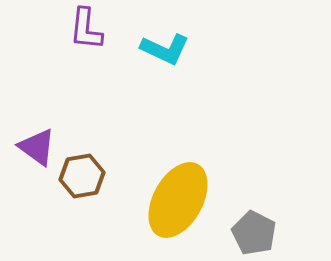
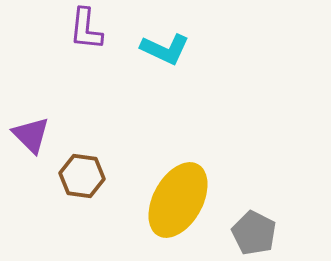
purple triangle: moved 6 px left, 12 px up; rotated 9 degrees clockwise
brown hexagon: rotated 18 degrees clockwise
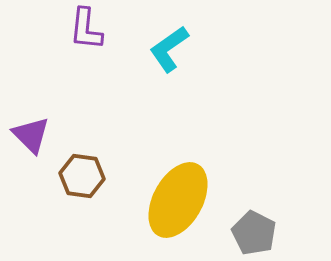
cyan L-shape: moved 4 px right; rotated 120 degrees clockwise
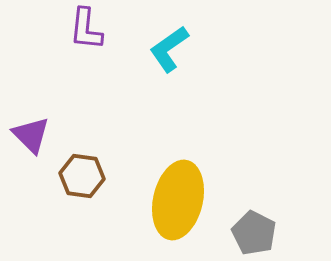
yellow ellipse: rotated 16 degrees counterclockwise
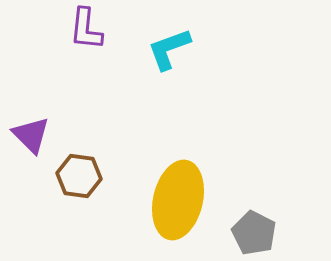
cyan L-shape: rotated 15 degrees clockwise
brown hexagon: moved 3 px left
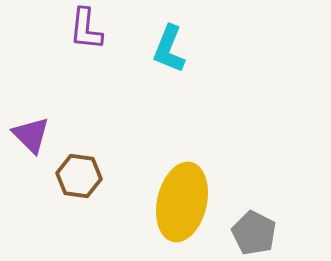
cyan L-shape: rotated 48 degrees counterclockwise
yellow ellipse: moved 4 px right, 2 px down
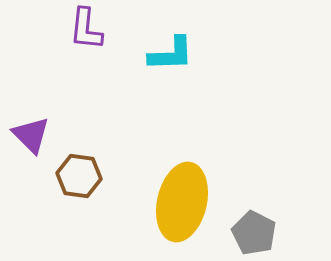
cyan L-shape: moved 2 px right, 5 px down; rotated 114 degrees counterclockwise
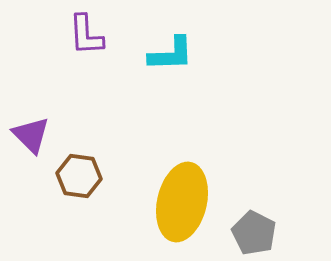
purple L-shape: moved 6 px down; rotated 9 degrees counterclockwise
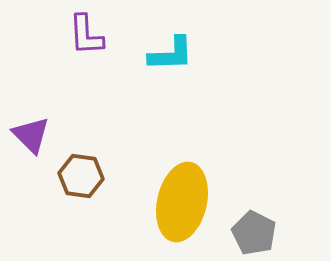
brown hexagon: moved 2 px right
